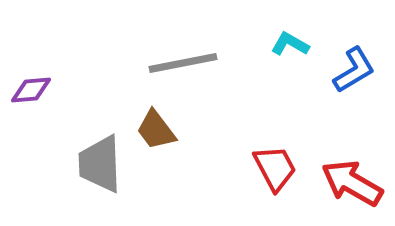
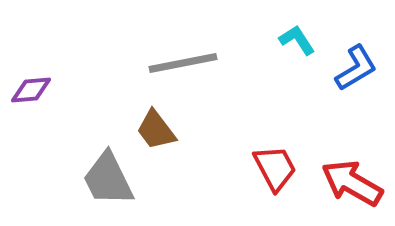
cyan L-shape: moved 7 px right, 4 px up; rotated 27 degrees clockwise
blue L-shape: moved 2 px right, 2 px up
gray trapezoid: moved 8 px right, 15 px down; rotated 24 degrees counterclockwise
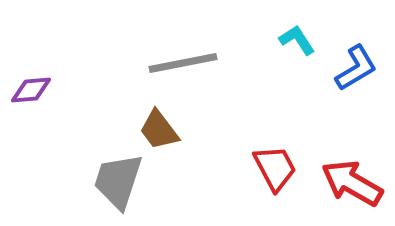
brown trapezoid: moved 3 px right
gray trapezoid: moved 10 px right, 2 px down; rotated 44 degrees clockwise
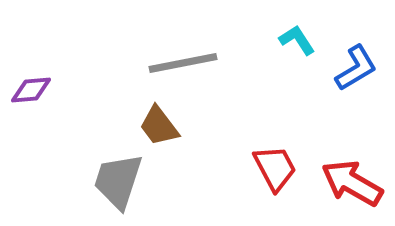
brown trapezoid: moved 4 px up
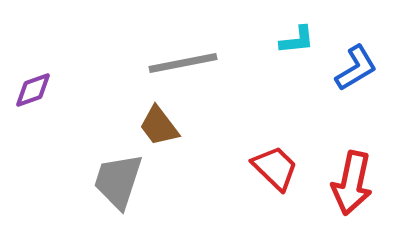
cyan L-shape: rotated 117 degrees clockwise
purple diamond: moved 2 px right; rotated 15 degrees counterclockwise
red trapezoid: rotated 18 degrees counterclockwise
red arrow: rotated 108 degrees counterclockwise
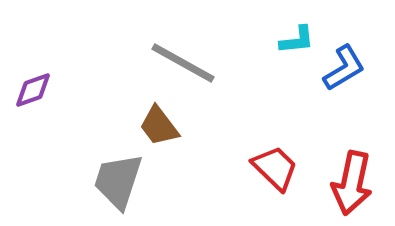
gray line: rotated 40 degrees clockwise
blue L-shape: moved 12 px left
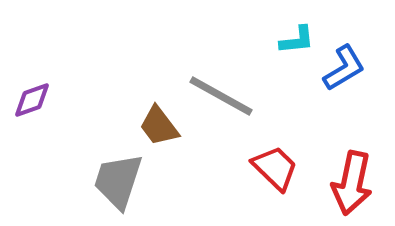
gray line: moved 38 px right, 33 px down
purple diamond: moved 1 px left, 10 px down
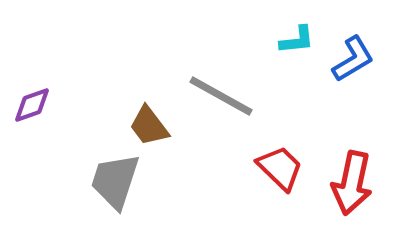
blue L-shape: moved 9 px right, 9 px up
purple diamond: moved 5 px down
brown trapezoid: moved 10 px left
red trapezoid: moved 5 px right
gray trapezoid: moved 3 px left
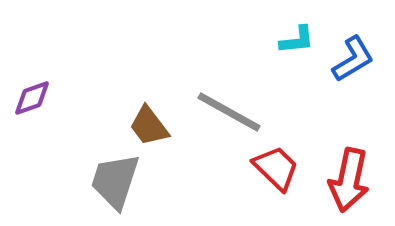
gray line: moved 8 px right, 16 px down
purple diamond: moved 7 px up
red trapezoid: moved 4 px left
red arrow: moved 3 px left, 3 px up
